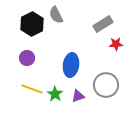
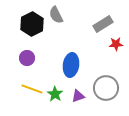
gray circle: moved 3 px down
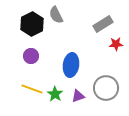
purple circle: moved 4 px right, 2 px up
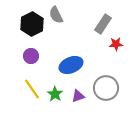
gray rectangle: rotated 24 degrees counterclockwise
blue ellipse: rotated 60 degrees clockwise
yellow line: rotated 35 degrees clockwise
